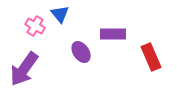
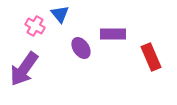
purple ellipse: moved 4 px up
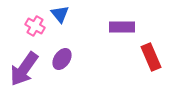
purple rectangle: moved 9 px right, 7 px up
purple ellipse: moved 19 px left, 11 px down; rotated 70 degrees clockwise
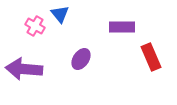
purple ellipse: moved 19 px right
purple arrow: rotated 60 degrees clockwise
